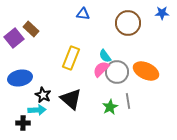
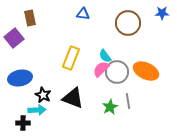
brown rectangle: moved 1 px left, 11 px up; rotated 35 degrees clockwise
black triangle: moved 2 px right, 1 px up; rotated 20 degrees counterclockwise
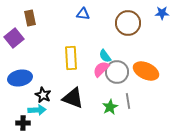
yellow rectangle: rotated 25 degrees counterclockwise
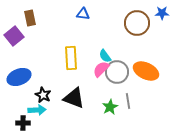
brown circle: moved 9 px right
purple square: moved 2 px up
blue ellipse: moved 1 px left, 1 px up; rotated 10 degrees counterclockwise
black triangle: moved 1 px right
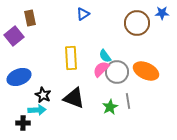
blue triangle: rotated 40 degrees counterclockwise
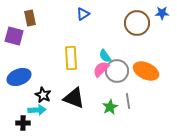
purple square: rotated 36 degrees counterclockwise
gray circle: moved 1 px up
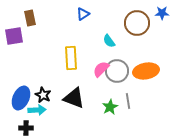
purple square: rotated 24 degrees counterclockwise
cyan semicircle: moved 4 px right, 15 px up
orange ellipse: rotated 35 degrees counterclockwise
blue ellipse: moved 2 px right, 21 px down; rotated 45 degrees counterclockwise
black cross: moved 3 px right, 5 px down
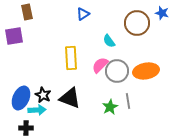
blue star: rotated 16 degrees clockwise
brown rectangle: moved 3 px left, 6 px up
pink semicircle: moved 1 px left, 4 px up
black triangle: moved 4 px left
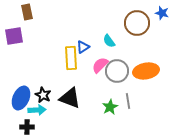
blue triangle: moved 33 px down
black cross: moved 1 px right, 1 px up
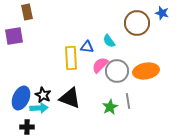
blue triangle: moved 4 px right; rotated 40 degrees clockwise
cyan arrow: moved 2 px right, 2 px up
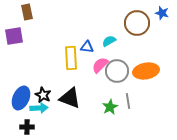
cyan semicircle: rotated 96 degrees clockwise
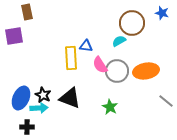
brown circle: moved 5 px left
cyan semicircle: moved 10 px right
blue triangle: moved 1 px left, 1 px up
pink semicircle: rotated 78 degrees counterclockwise
gray line: moved 38 px right; rotated 42 degrees counterclockwise
green star: rotated 14 degrees counterclockwise
